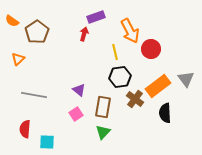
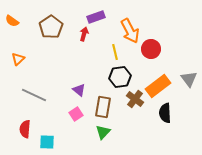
brown pentagon: moved 14 px right, 5 px up
gray triangle: moved 3 px right
gray line: rotated 15 degrees clockwise
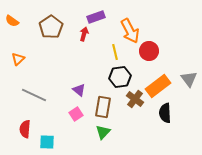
red circle: moved 2 px left, 2 px down
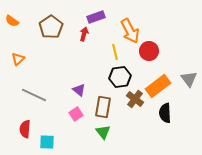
green triangle: rotated 21 degrees counterclockwise
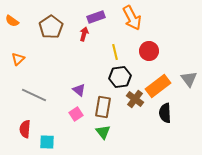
orange arrow: moved 2 px right, 13 px up
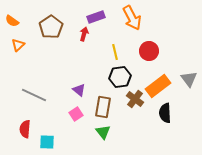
orange triangle: moved 14 px up
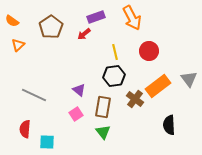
red arrow: rotated 144 degrees counterclockwise
black hexagon: moved 6 px left, 1 px up
black semicircle: moved 4 px right, 12 px down
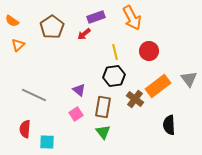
brown pentagon: moved 1 px right
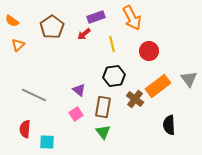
yellow line: moved 3 px left, 8 px up
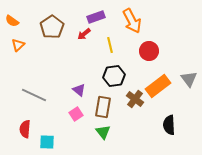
orange arrow: moved 3 px down
yellow line: moved 2 px left, 1 px down
